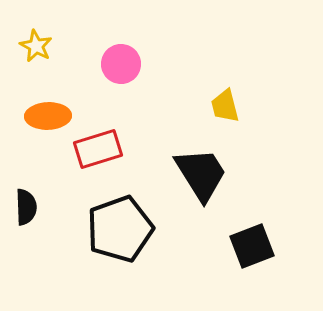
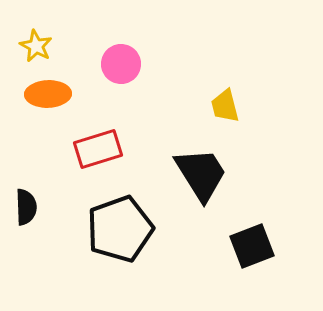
orange ellipse: moved 22 px up
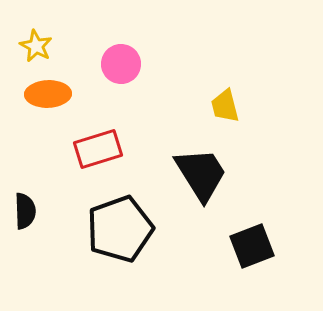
black semicircle: moved 1 px left, 4 px down
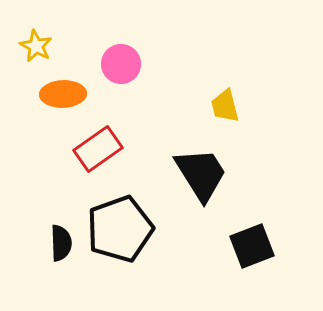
orange ellipse: moved 15 px right
red rectangle: rotated 18 degrees counterclockwise
black semicircle: moved 36 px right, 32 px down
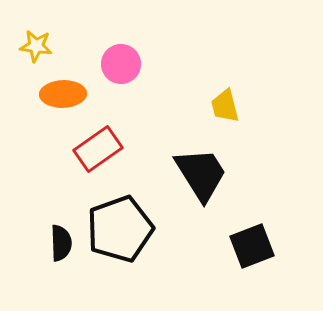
yellow star: rotated 20 degrees counterclockwise
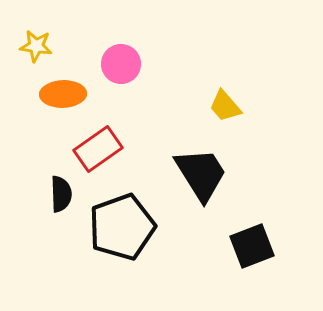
yellow trapezoid: rotated 27 degrees counterclockwise
black pentagon: moved 2 px right, 2 px up
black semicircle: moved 49 px up
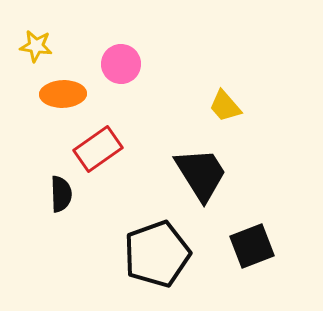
black pentagon: moved 35 px right, 27 px down
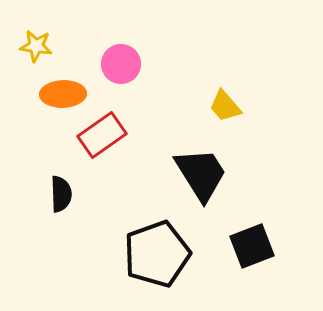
red rectangle: moved 4 px right, 14 px up
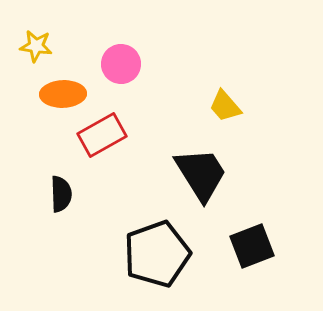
red rectangle: rotated 6 degrees clockwise
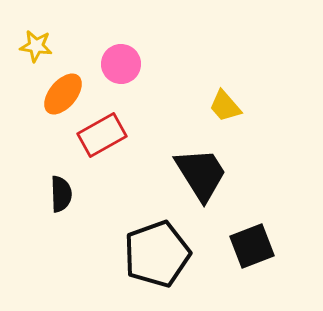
orange ellipse: rotated 48 degrees counterclockwise
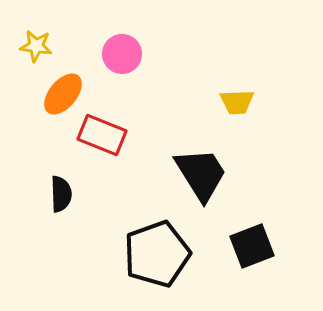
pink circle: moved 1 px right, 10 px up
yellow trapezoid: moved 12 px right, 4 px up; rotated 51 degrees counterclockwise
red rectangle: rotated 51 degrees clockwise
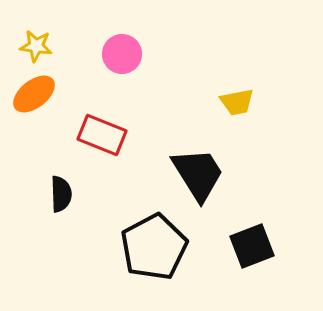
orange ellipse: moved 29 px left; rotated 12 degrees clockwise
yellow trapezoid: rotated 9 degrees counterclockwise
black trapezoid: moved 3 px left
black pentagon: moved 3 px left, 7 px up; rotated 8 degrees counterclockwise
